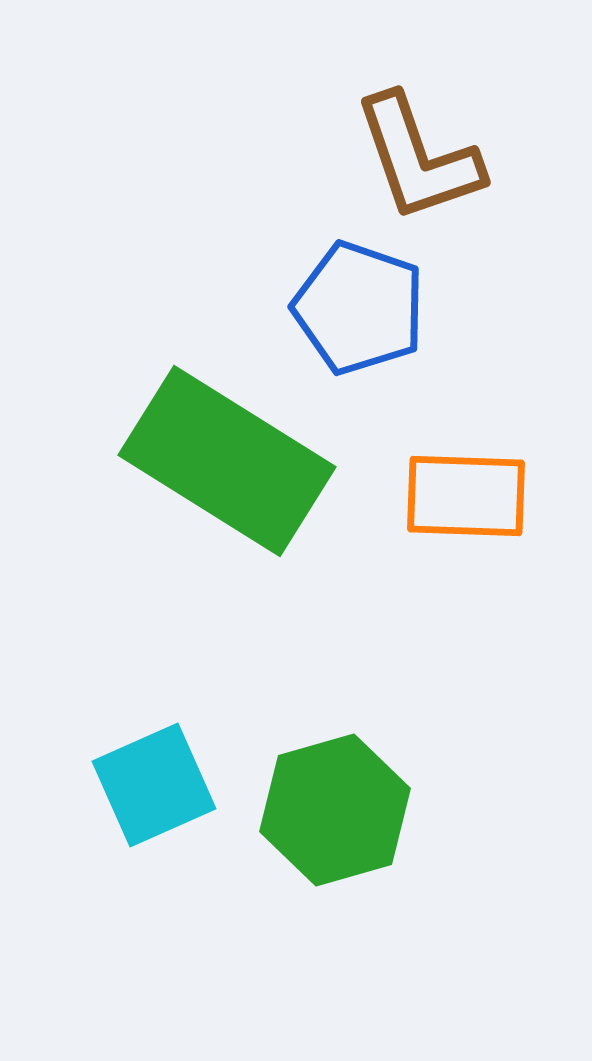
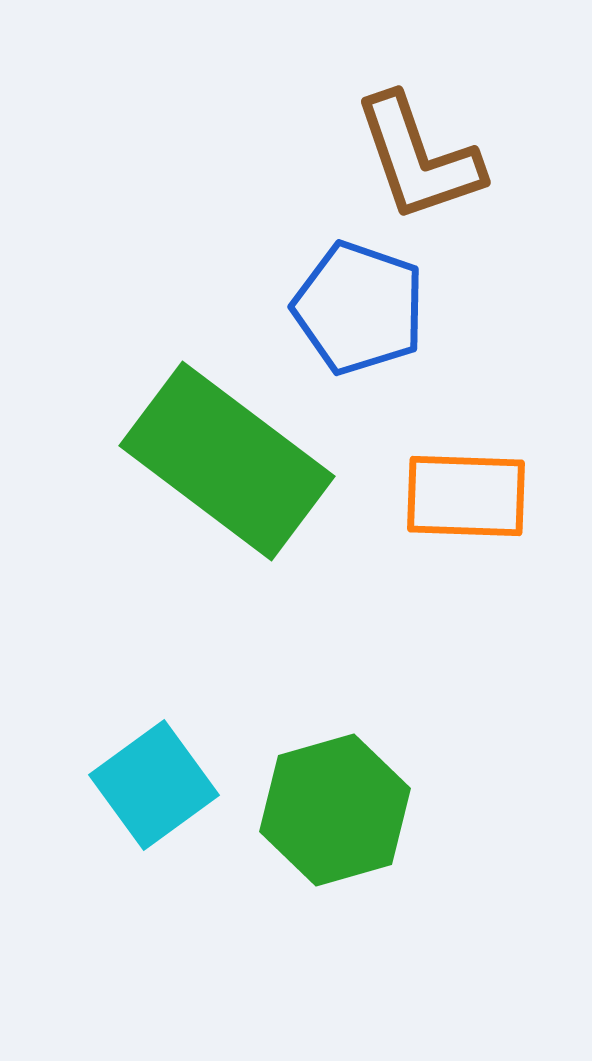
green rectangle: rotated 5 degrees clockwise
cyan square: rotated 12 degrees counterclockwise
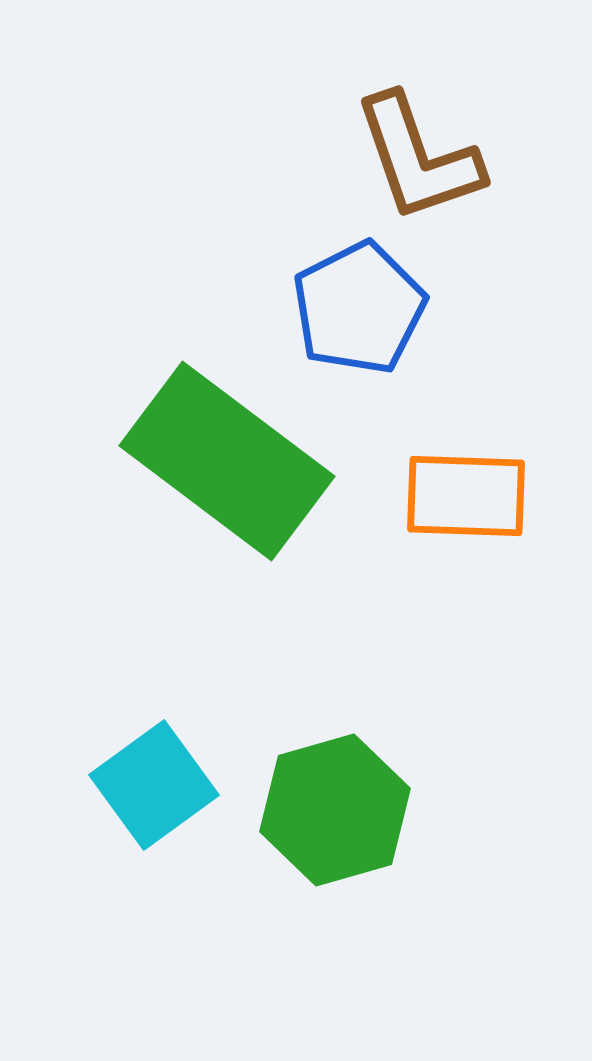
blue pentagon: rotated 26 degrees clockwise
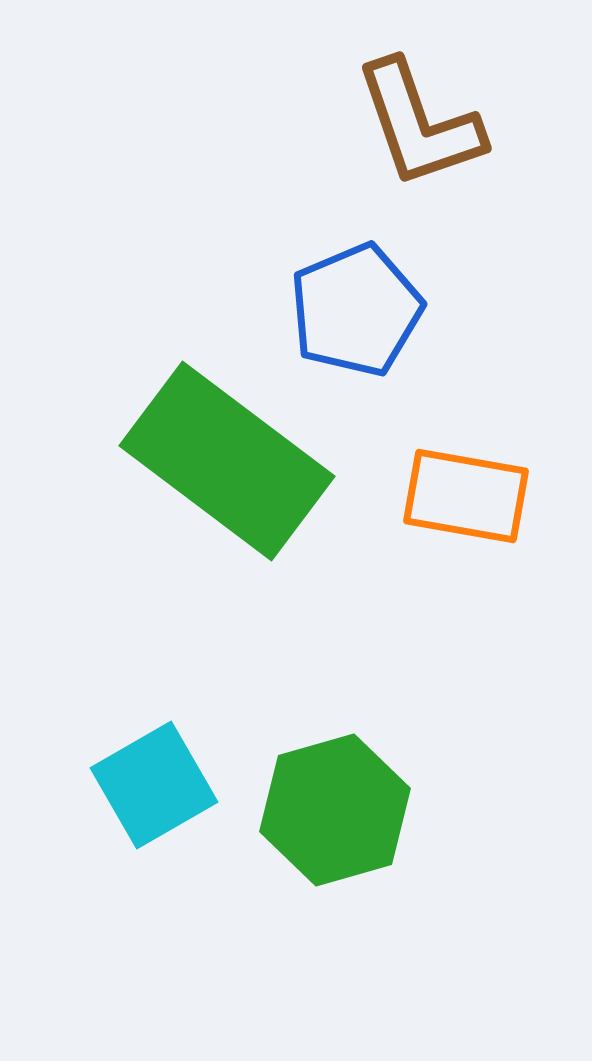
brown L-shape: moved 1 px right, 34 px up
blue pentagon: moved 3 px left, 2 px down; rotated 4 degrees clockwise
orange rectangle: rotated 8 degrees clockwise
cyan square: rotated 6 degrees clockwise
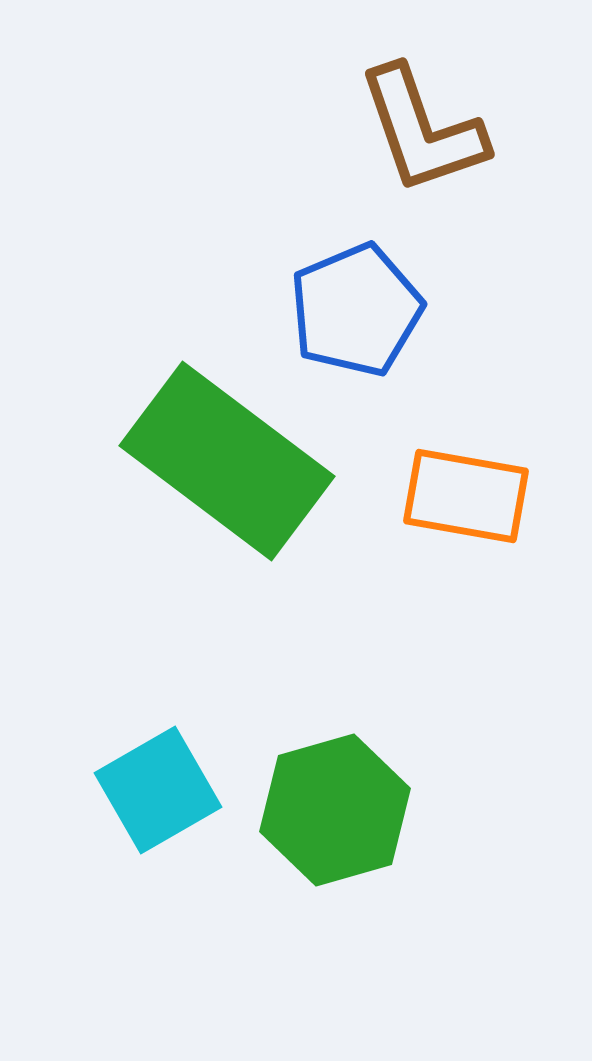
brown L-shape: moved 3 px right, 6 px down
cyan square: moved 4 px right, 5 px down
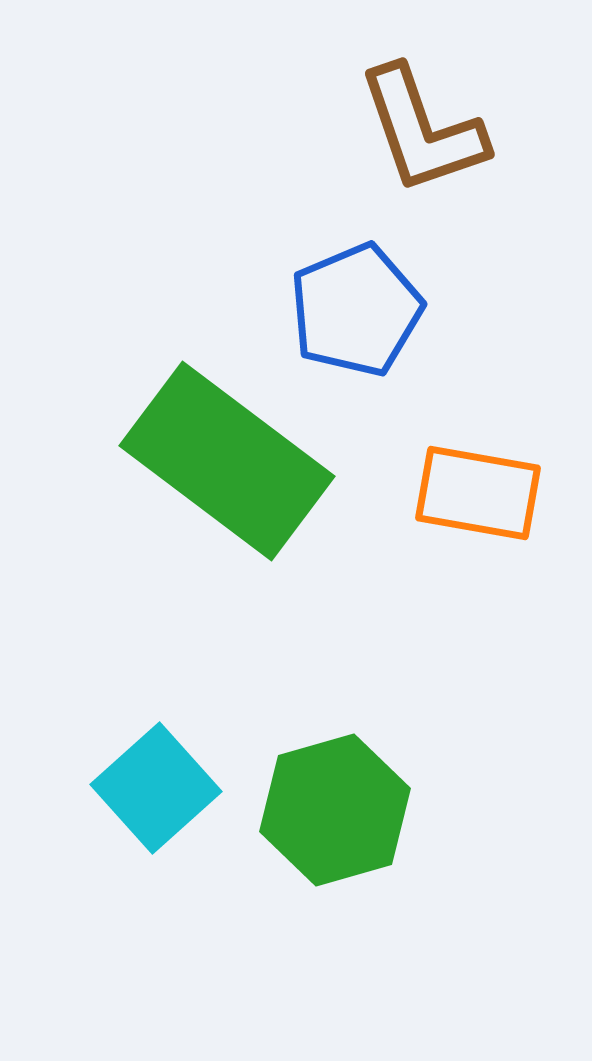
orange rectangle: moved 12 px right, 3 px up
cyan square: moved 2 px left, 2 px up; rotated 12 degrees counterclockwise
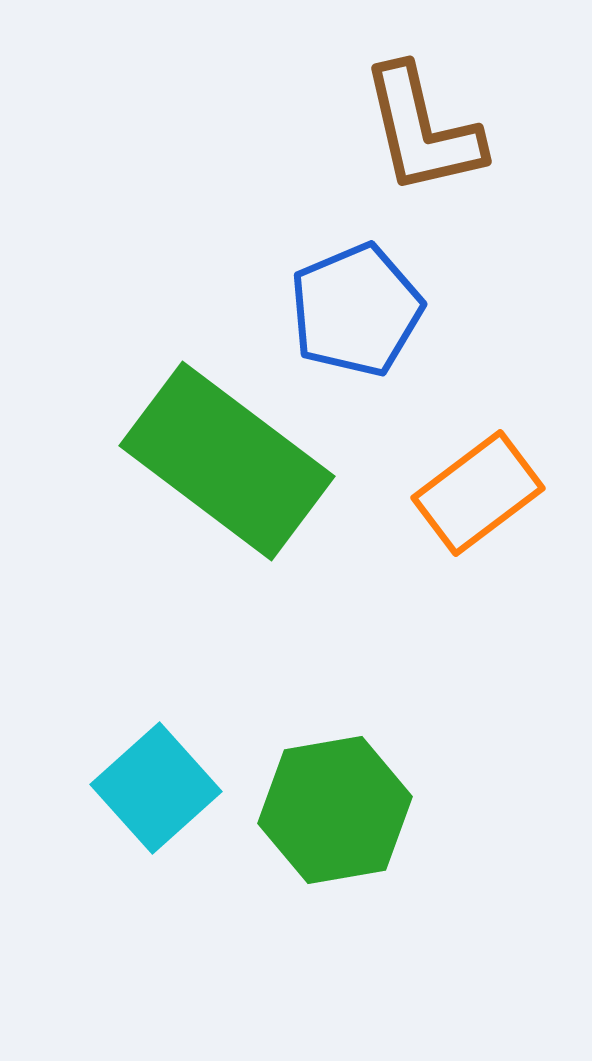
brown L-shape: rotated 6 degrees clockwise
orange rectangle: rotated 47 degrees counterclockwise
green hexagon: rotated 6 degrees clockwise
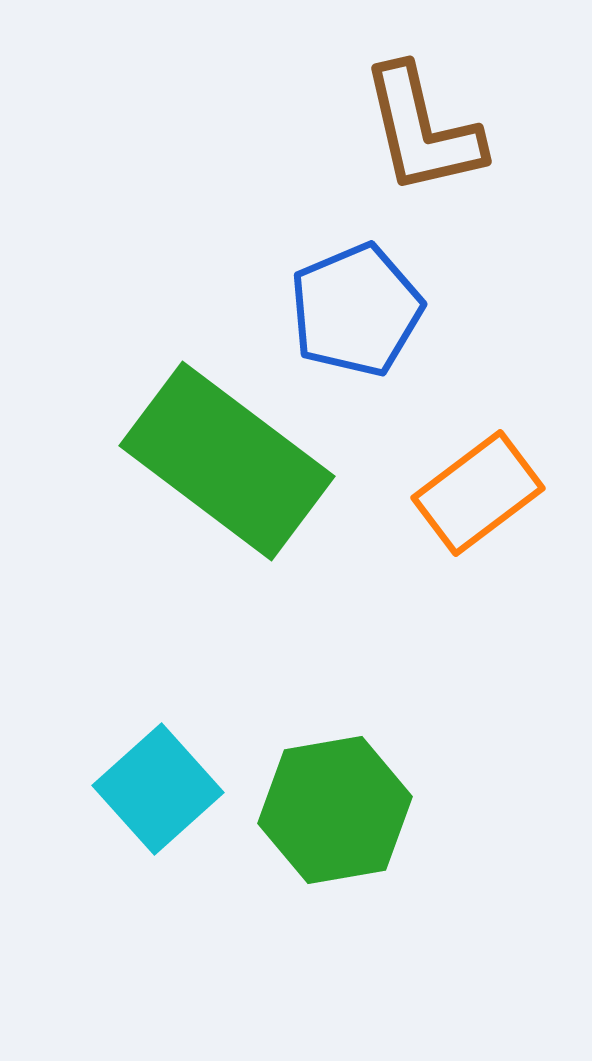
cyan square: moved 2 px right, 1 px down
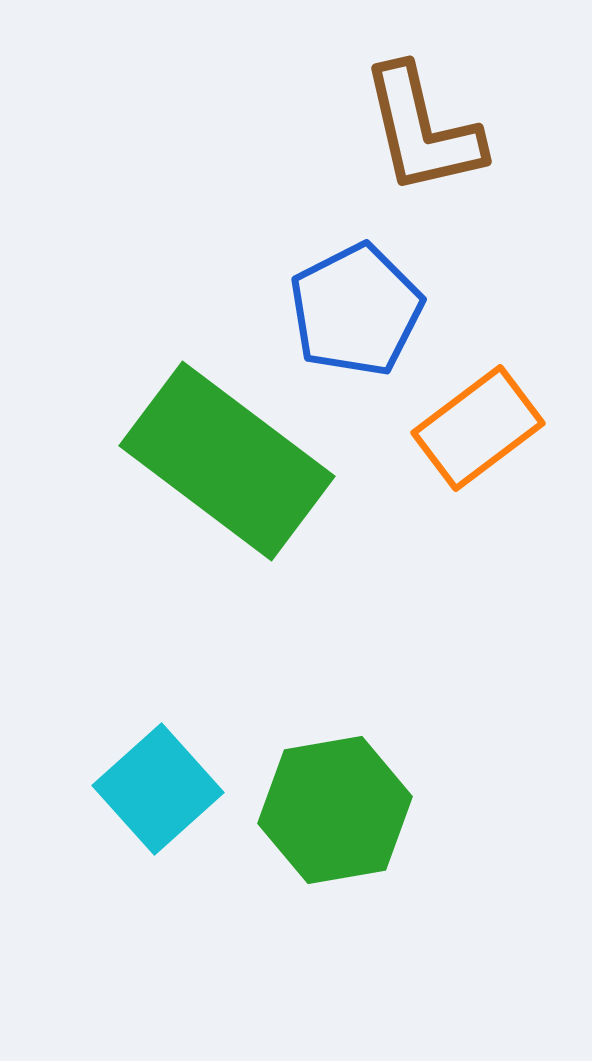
blue pentagon: rotated 4 degrees counterclockwise
orange rectangle: moved 65 px up
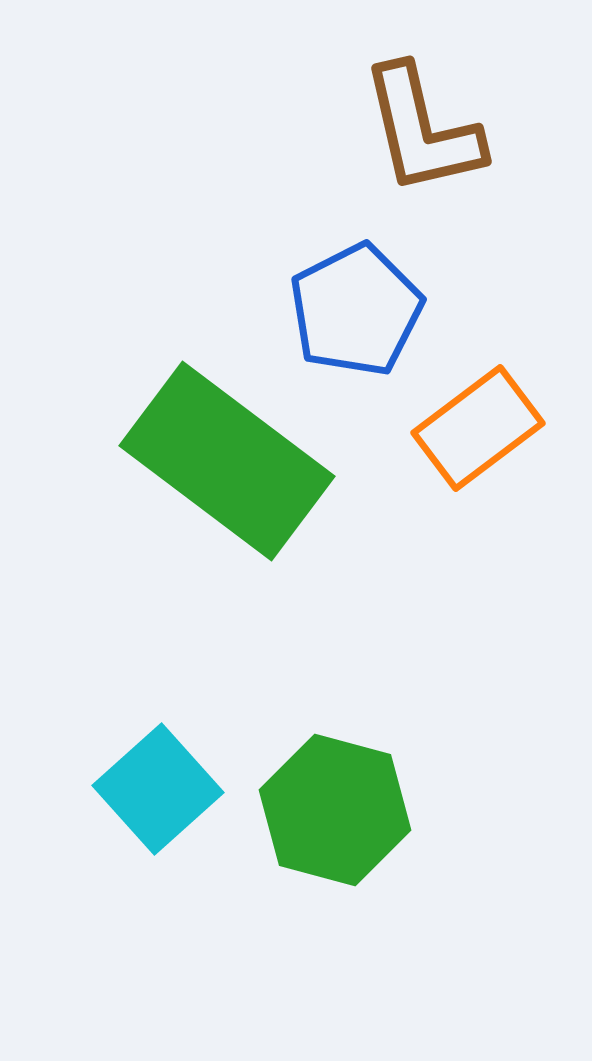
green hexagon: rotated 25 degrees clockwise
